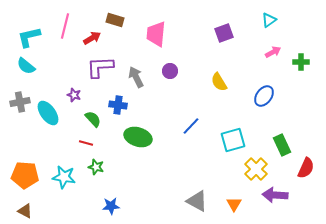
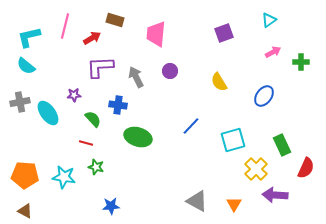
purple star: rotated 24 degrees counterclockwise
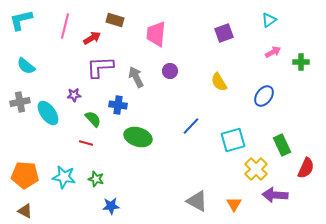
cyan L-shape: moved 8 px left, 17 px up
green star: moved 12 px down
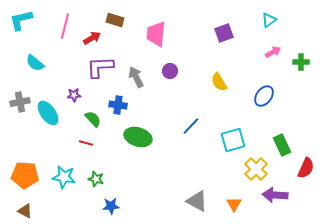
cyan semicircle: moved 9 px right, 3 px up
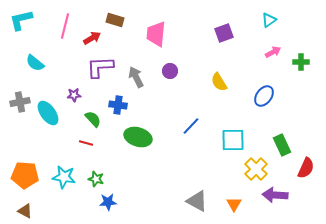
cyan square: rotated 15 degrees clockwise
blue star: moved 3 px left, 4 px up
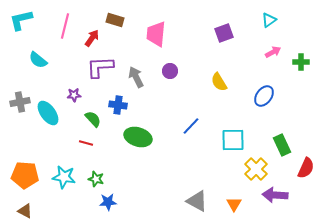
red arrow: rotated 24 degrees counterclockwise
cyan semicircle: moved 3 px right, 3 px up
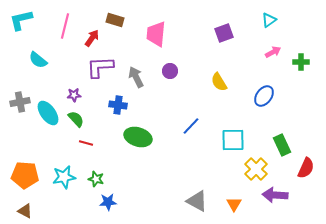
green semicircle: moved 17 px left
cyan star: rotated 20 degrees counterclockwise
